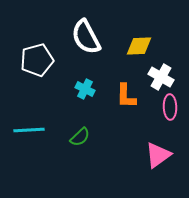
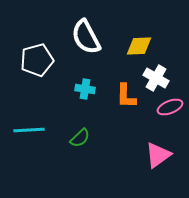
white cross: moved 5 px left, 1 px down
cyan cross: rotated 18 degrees counterclockwise
pink ellipse: rotated 70 degrees clockwise
green semicircle: moved 1 px down
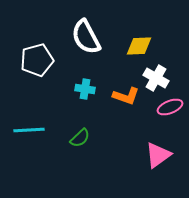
orange L-shape: rotated 72 degrees counterclockwise
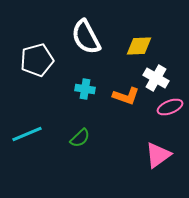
cyan line: moved 2 px left, 4 px down; rotated 20 degrees counterclockwise
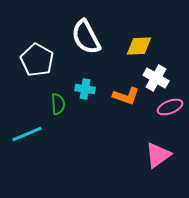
white pentagon: rotated 28 degrees counterclockwise
green semicircle: moved 22 px left, 34 px up; rotated 50 degrees counterclockwise
